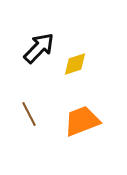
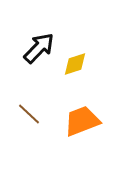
brown line: rotated 20 degrees counterclockwise
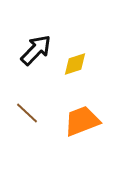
black arrow: moved 3 px left, 2 px down
brown line: moved 2 px left, 1 px up
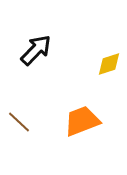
yellow diamond: moved 34 px right
brown line: moved 8 px left, 9 px down
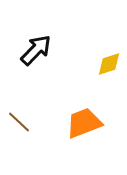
orange trapezoid: moved 2 px right, 2 px down
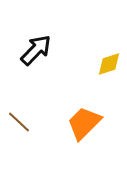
orange trapezoid: rotated 24 degrees counterclockwise
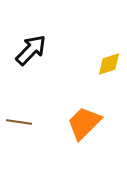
black arrow: moved 5 px left
brown line: rotated 35 degrees counterclockwise
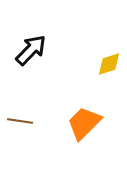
brown line: moved 1 px right, 1 px up
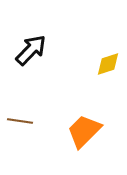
yellow diamond: moved 1 px left
orange trapezoid: moved 8 px down
